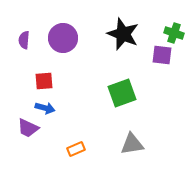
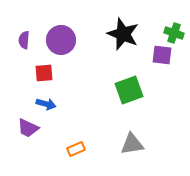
purple circle: moved 2 px left, 2 px down
red square: moved 8 px up
green square: moved 7 px right, 3 px up
blue arrow: moved 1 px right, 4 px up
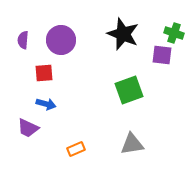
purple semicircle: moved 1 px left
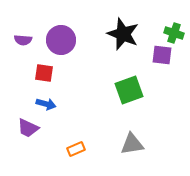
purple semicircle: rotated 90 degrees counterclockwise
red square: rotated 12 degrees clockwise
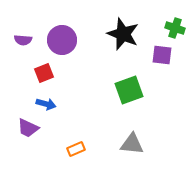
green cross: moved 1 px right, 5 px up
purple circle: moved 1 px right
red square: rotated 30 degrees counterclockwise
gray triangle: rotated 15 degrees clockwise
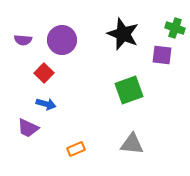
red square: rotated 24 degrees counterclockwise
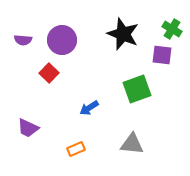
green cross: moved 3 px left, 1 px down; rotated 12 degrees clockwise
red square: moved 5 px right
green square: moved 8 px right, 1 px up
blue arrow: moved 43 px right, 4 px down; rotated 132 degrees clockwise
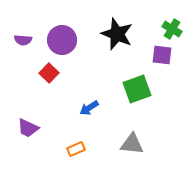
black star: moved 6 px left
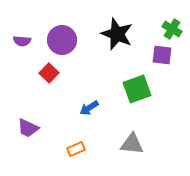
purple semicircle: moved 1 px left, 1 px down
